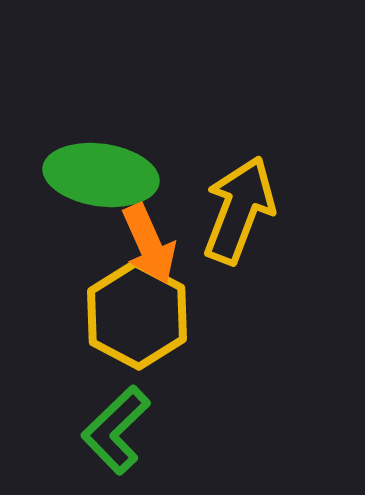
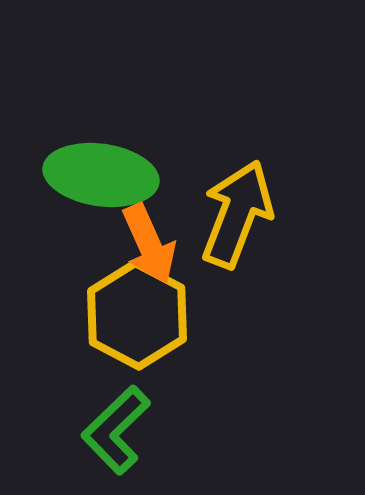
yellow arrow: moved 2 px left, 4 px down
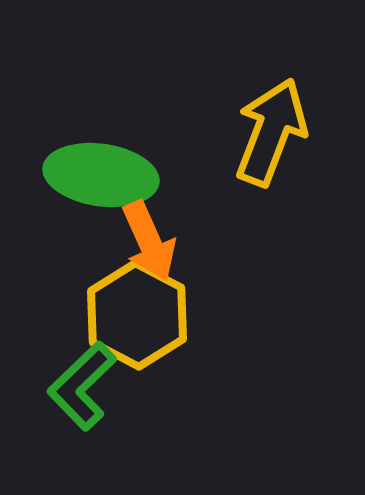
yellow arrow: moved 34 px right, 82 px up
orange arrow: moved 3 px up
green L-shape: moved 34 px left, 44 px up
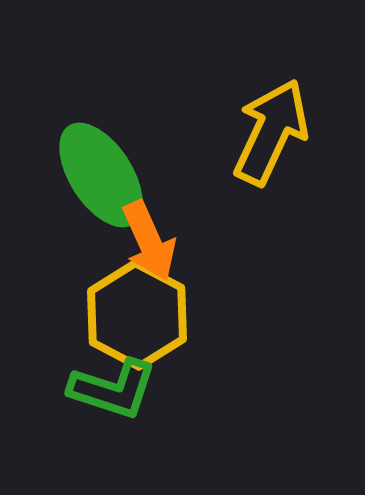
yellow arrow: rotated 4 degrees clockwise
green ellipse: rotated 49 degrees clockwise
green L-shape: moved 31 px right, 3 px down; rotated 118 degrees counterclockwise
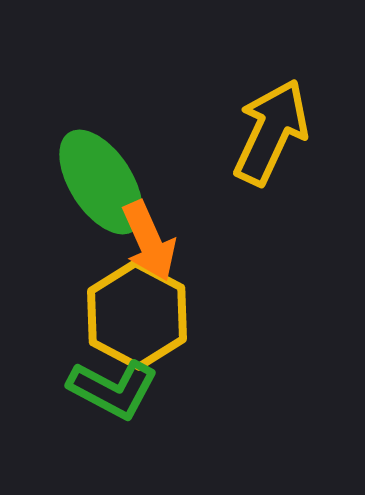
green ellipse: moved 7 px down
green L-shape: rotated 10 degrees clockwise
